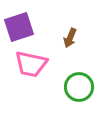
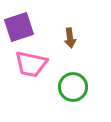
brown arrow: rotated 30 degrees counterclockwise
green circle: moved 6 px left
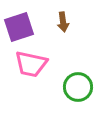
brown arrow: moved 7 px left, 16 px up
green circle: moved 5 px right
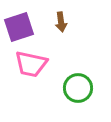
brown arrow: moved 2 px left
green circle: moved 1 px down
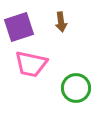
green circle: moved 2 px left
